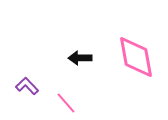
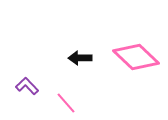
pink diamond: rotated 36 degrees counterclockwise
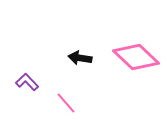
black arrow: rotated 10 degrees clockwise
purple L-shape: moved 4 px up
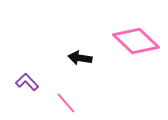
pink diamond: moved 16 px up
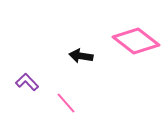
pink diamond: rotated 6 degrees counterclockwise
black arrow: moved 1 px right, 2 px up
